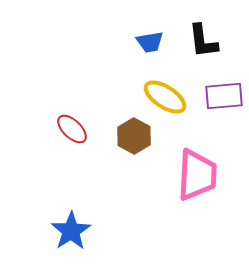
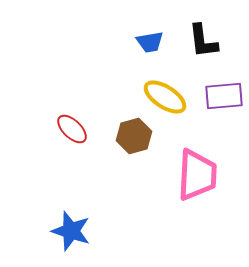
brown hexagon: rotated 16 degrees clockwise
blue star: rotated 21 degrees counterclockwise
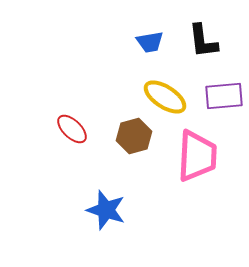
pink trapezoid: moved 19 px up
blue star: moved 35 px right, 21 px up
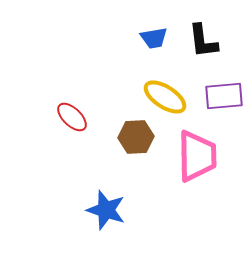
blue trapezoid: moved 4 px right, 4 px up
red ellipse: moved 12 px up
brown hexagon: moved 2 px right, 1 px down; rotated 12 degrees clockwise
pink trapezoid: rotated 4 degrees counterclockwise
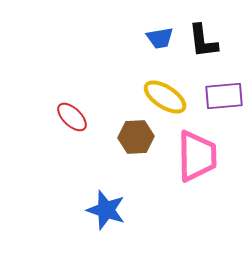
blue trapezoid: moved 6 px right
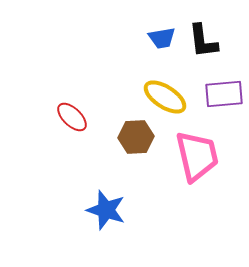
blue trapezoid: moved 2 px right
purple rectangle: moved 2 px up
pink trapezoid: rotated 12 degrees counterclockwise
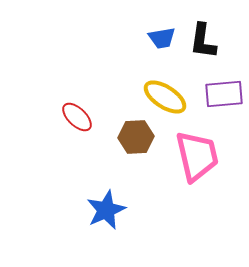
black L-shape: rotated 15 degrees clockwise
red ellipse: moved 5 px right
blue star: rotated 30 degrees clockwise
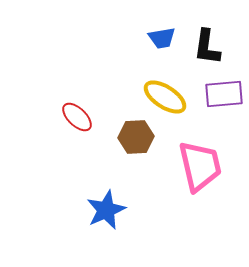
black L-shape: moved 4 px right, 6 px down
pink trapezoid: moved 3 px right, 10 px down
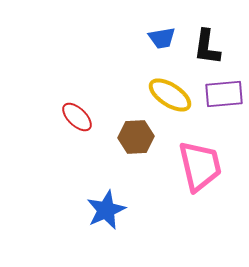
yellow ellipse: moved 5 px right, 2 px up
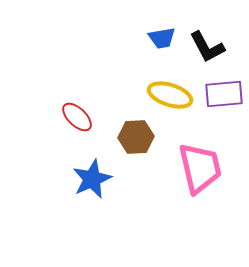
black L-shape: rotated 36 degrees counterclockwise
yellow ellipse: rotated 15 degrees counterclockwise
pink trapezoid: moved 2 px down
blue star: moved 14 px left, 31 px up
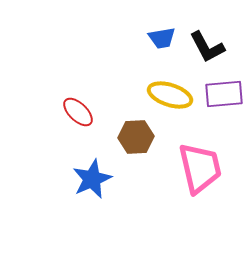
red ellipse: moved 1 px right, 5 px up
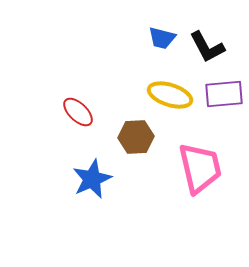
blue trapezoid: rotated 24 degrees clockwise
